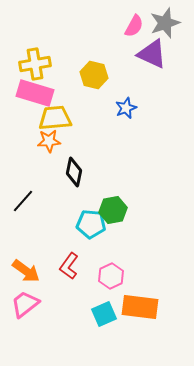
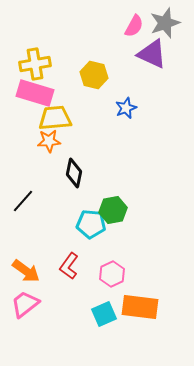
black diamond: moved 1 px down
pink hexagon: moved 1 px right, 2 px up
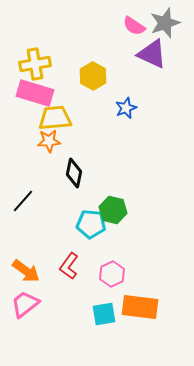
pink semicircle: rotated 95 degrees clockwise
yellow hexagon: moved 1 px left, 1 px down; rotated 16 degrees clockwise
green hexagon: rotated 24 degrees clockwise
cyan square: rotated 15 degrees clockwise
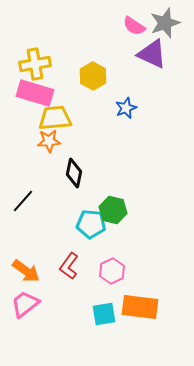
pink hexagon: moved 3 px up
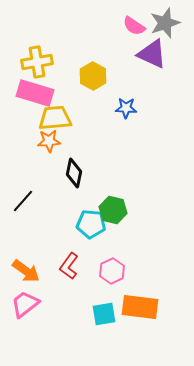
yellow cross: moved 2 px right, 2 px up
blue star: rotated 25 degrees clockwise
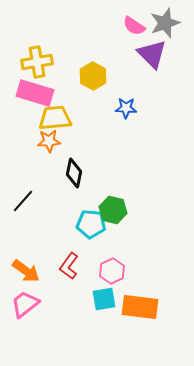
purple triangle: rotated 20 degrees clockwise
cyan square: moved 15 px up
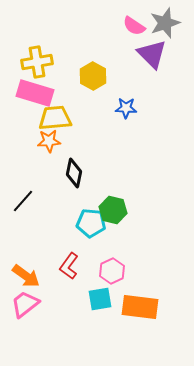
cyan pentagon: moved 1 px up
orange arrow: moved 5 px down
cyan square: moved 4 px left
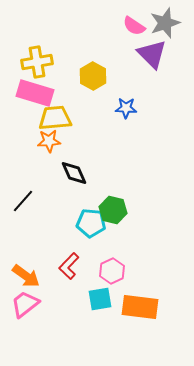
black diamond: rotated 36 degrees counterclockwise
red L-shape: rotated 8 degrees clockwise
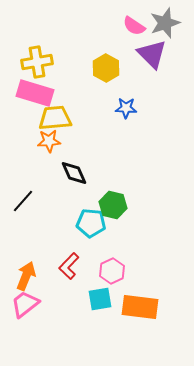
yellow hexagon: moved 13 px right, 8 px up
green hexagon: moved 5 px up
orange arrow: rotated 104 degrees counterclockwise
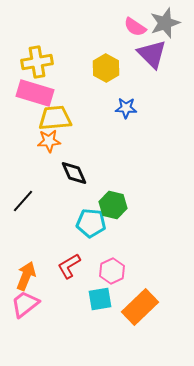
pink semicircle: moved 1 px right, 1 px down
red L-shape: rotated 16 degrees clockwise
orange rectangle: rotated 51 degrees counterclockwise
